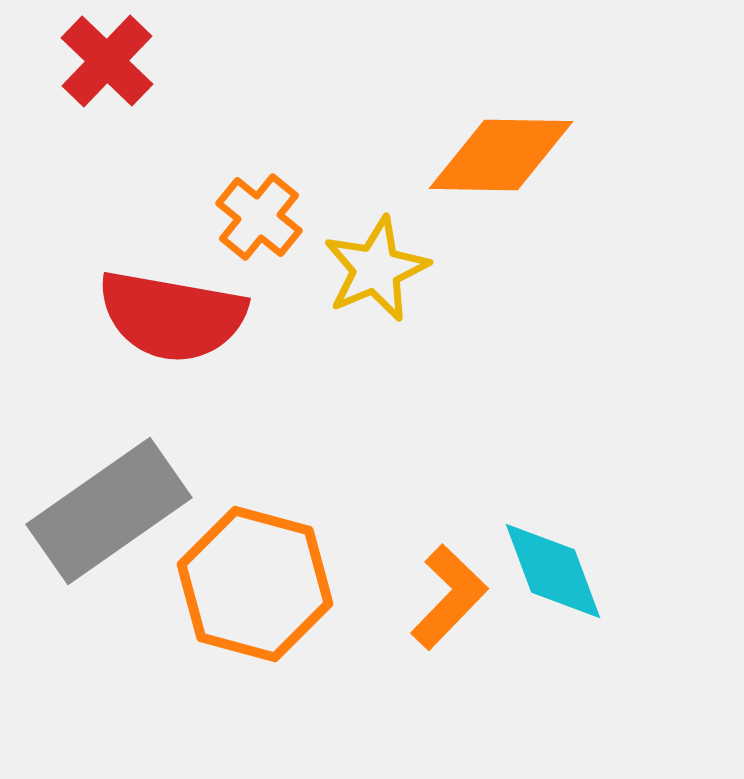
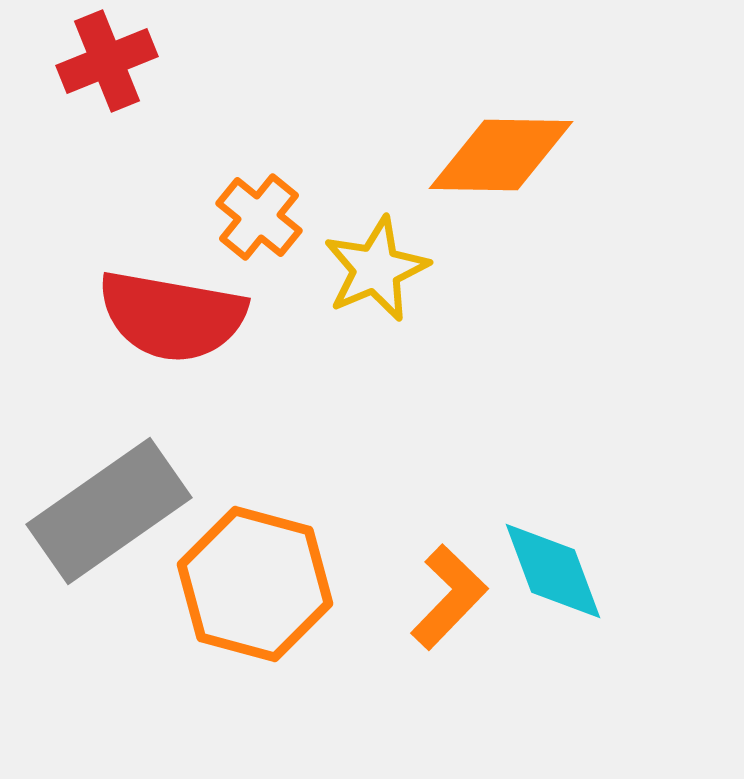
red cross: rotated 24 degrees clockwise
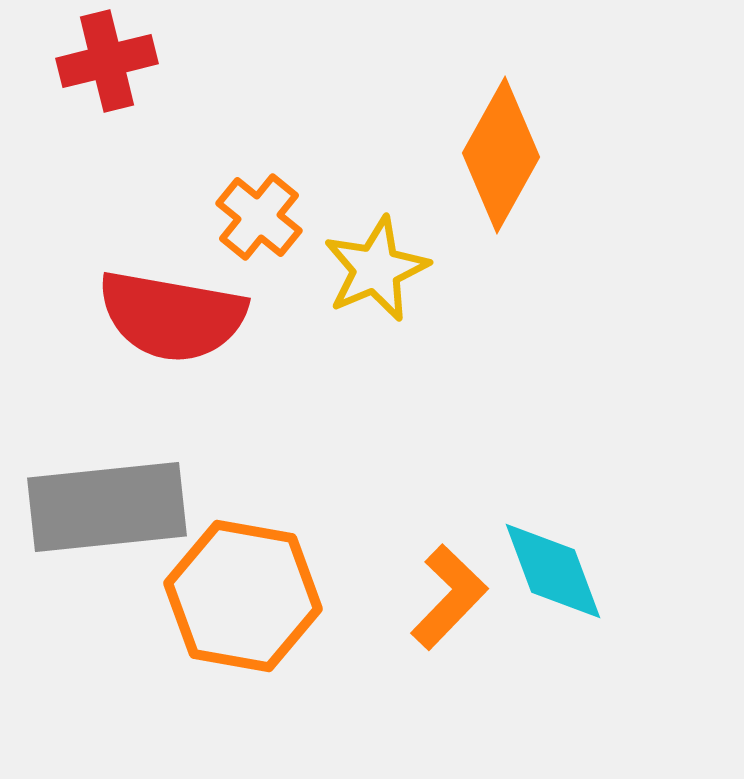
red cross: rotated 8 degrees clockwise
orange diamond: rotated 62 degrees counterclockwise
gray rectangle: moved 2 px left, 4 px up; rotated 29 degrees clockwise
orange hexagon: moved 12 px left, 12 px down; rotated 5 degrees counterclockwise
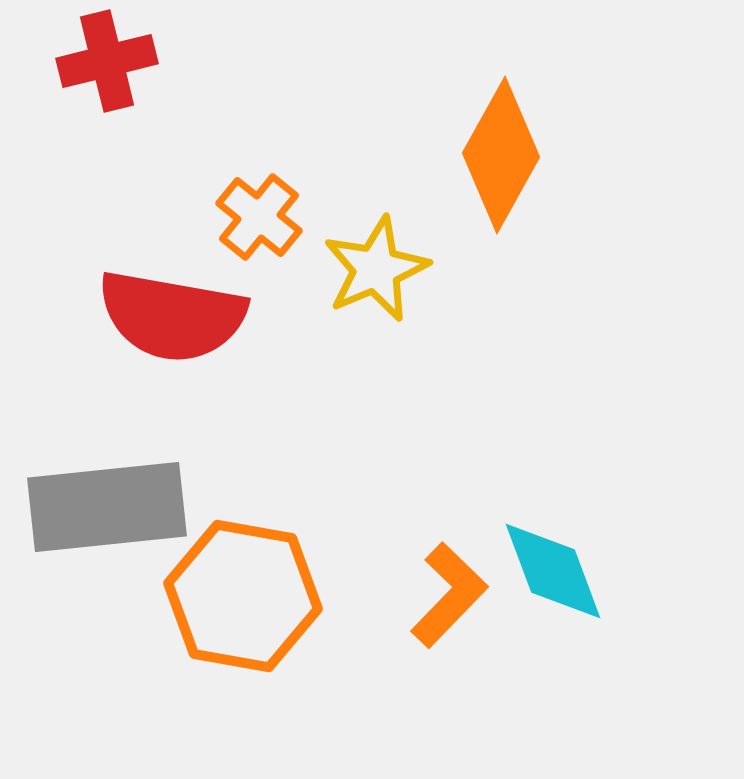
orange L-shape: moved 2 px up
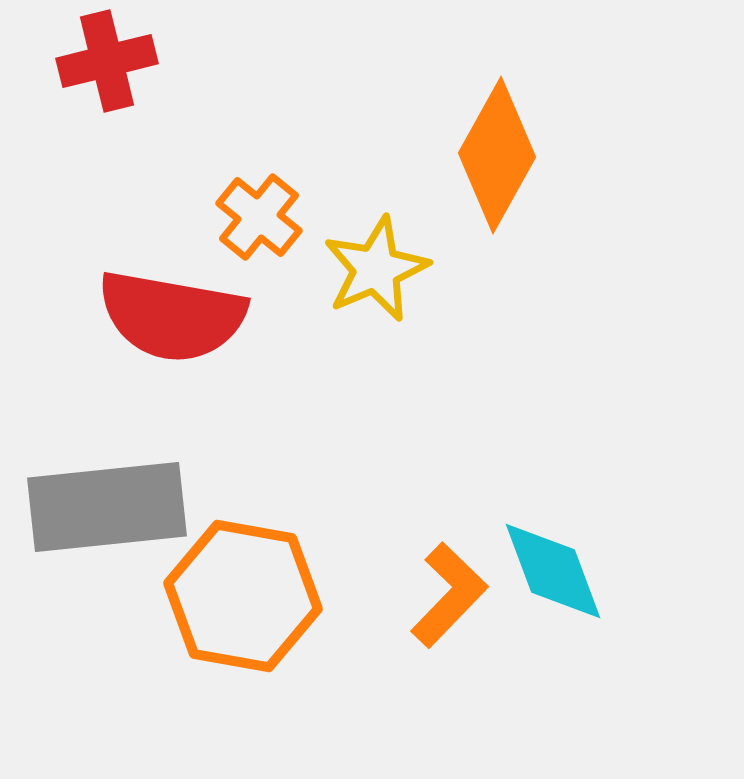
orange diamond: moved 4 px left
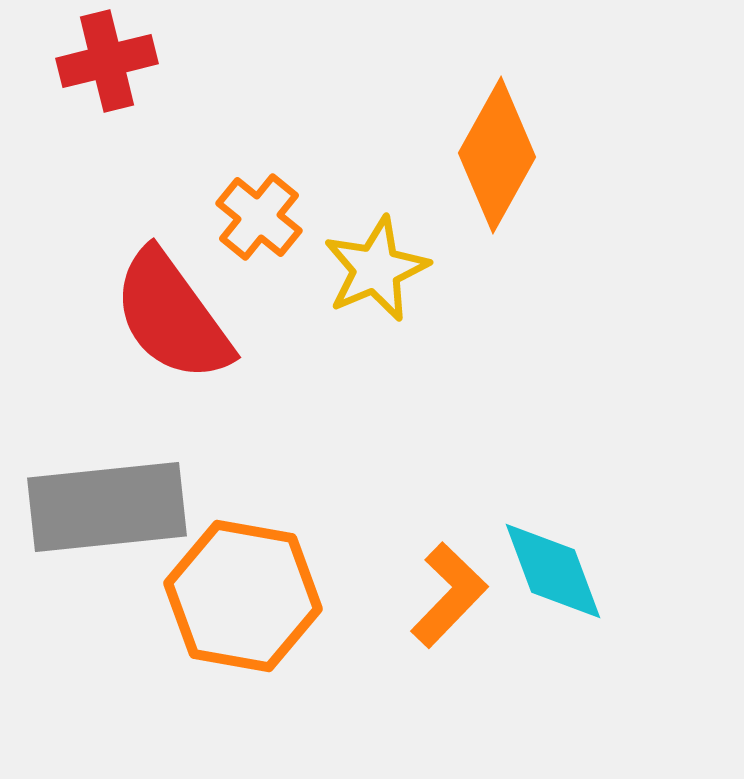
red semicircle: rotated 44 degrees clockwise
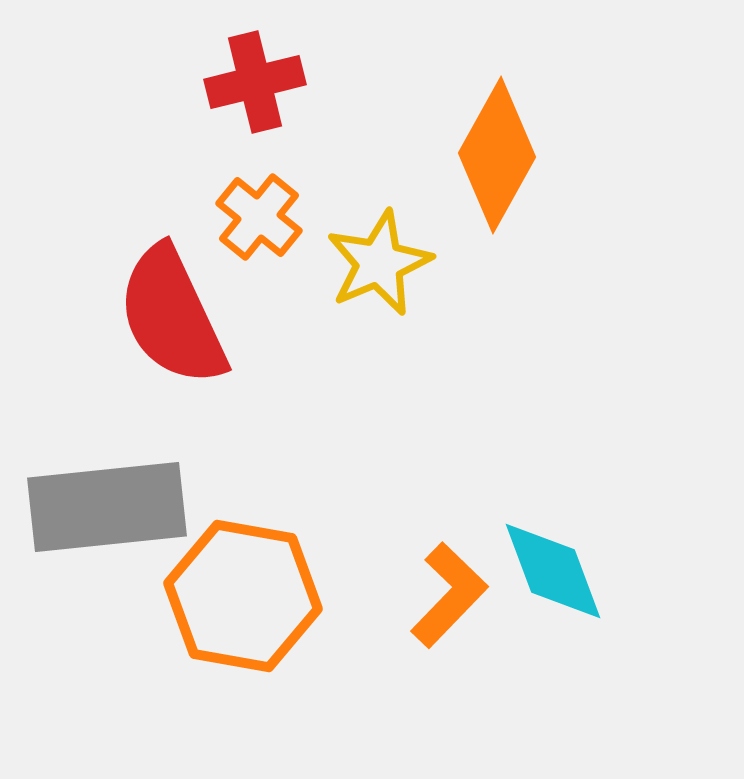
red cross: moved 148 px right, 21 px down
yellow star: moved 3 px right, 6 px up
red semicircle: rotated 11 degrees clockwise
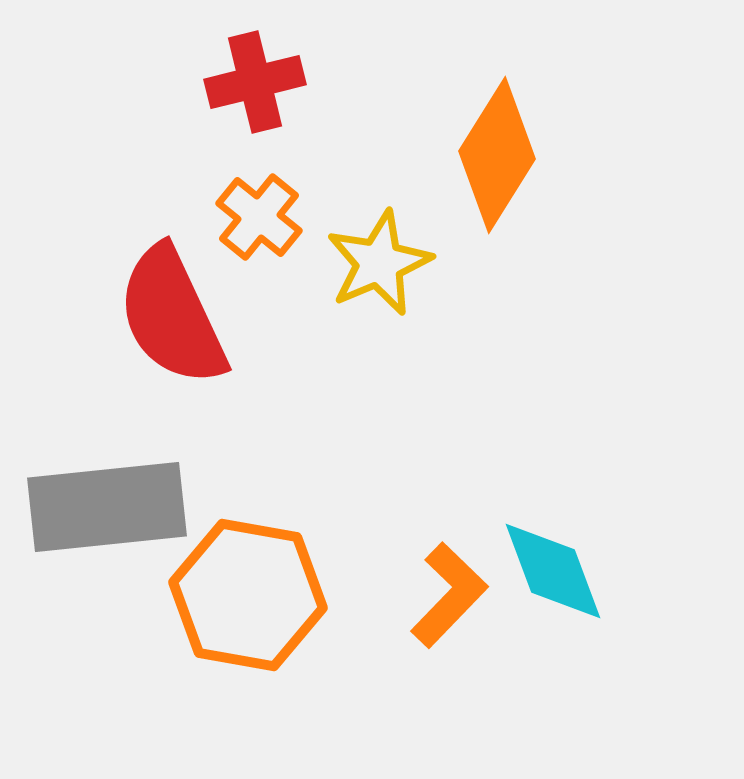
orange diamond: rotated 3 degrees clockwise
orange hexagon: moved 5 px right, 1 px up
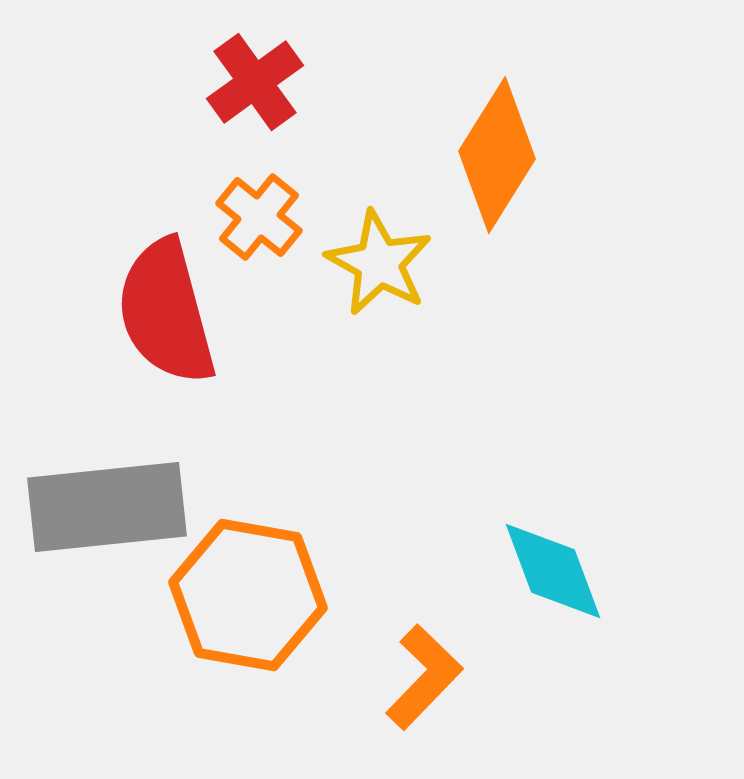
red cross: rotated 22 degrees counterclockwise
yellow star: rotated 20 degrees counterclockwise
red semicircle: moved 6 px left, 4 px up; rotated 10 degrees clockwise
orange L-shape: moved 25 px left, 82 px down
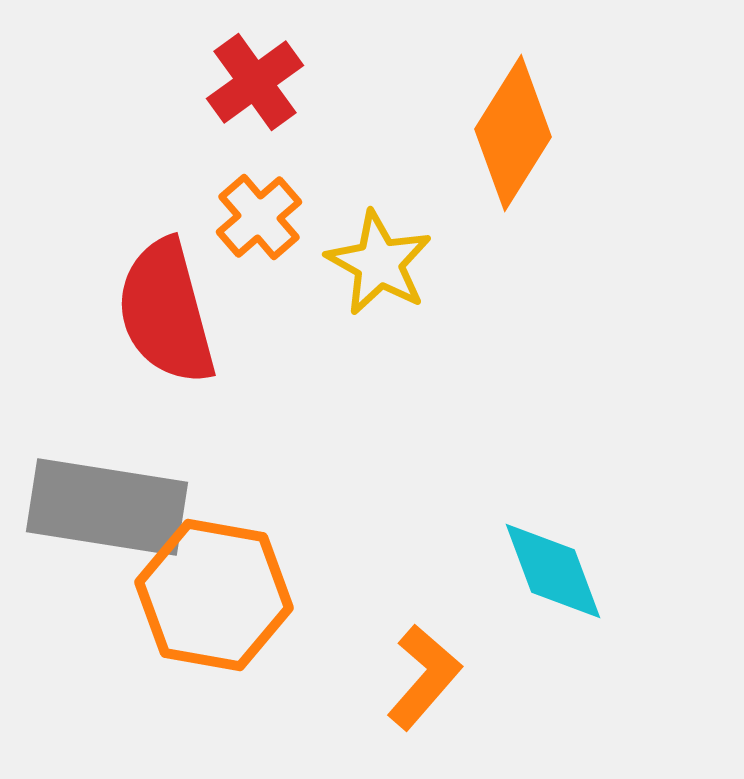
orange diamond: moved 16 px right, 22 px up
orange cross: rotated 10 degrees clockwise
gray rectangle: rotated 15 degrees clockwise
orange hexagon: moved 34 px left
orange L-shape: rotated 3 degrees counterclockwise
